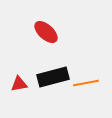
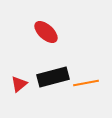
red triangle: rotated 30 degrees counterclockwise
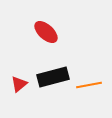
orange line: moved 3 px right, 2 px down
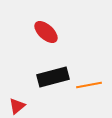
red triangle: moved 2 px left, 22 px down
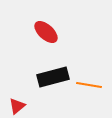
orange line: rotated 20 degrees clockwise
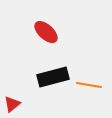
red triangle: moved 5 px left, 2 px up
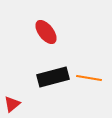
red ellipse: rotated 10 degrees clockwise
orange line: moved 7 px up
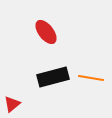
orange line: moved 2 px right
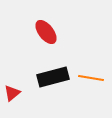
red triangle: moved 11 px up
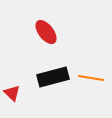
red triangle: rotated 36 degrees counterclockwise
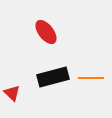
orange line: rotated 10 degrees counterclockwise
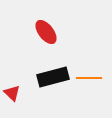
orange line: moved 2 px left
